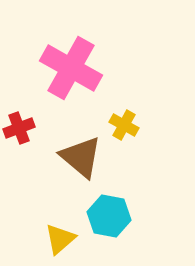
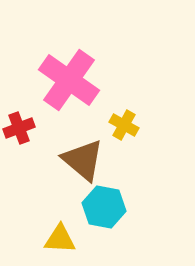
pink cross: moved 2 px left, 12 px down; rotated 6 degrees clockwise
brown triangle: moved 2 px right, 3 px down
cyan hexagon: moved 5 px left, 9 px up
yellow triangle: rotated 44 degrees clockwise
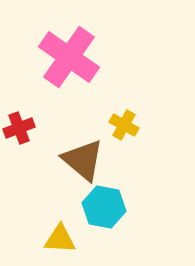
pink cross: moved 23 px up
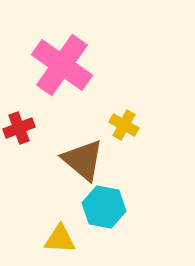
pink cross: moved 7 px left, 8 px down
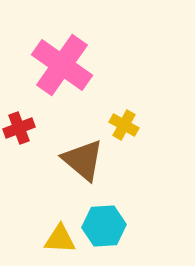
cyan hexagon: moved 19 px down; rotated 15 degrees counterclockwise
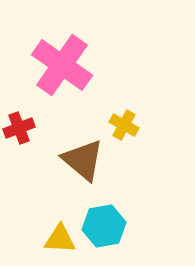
cyan hexagon: rotated 6 degrees counterclockwise
